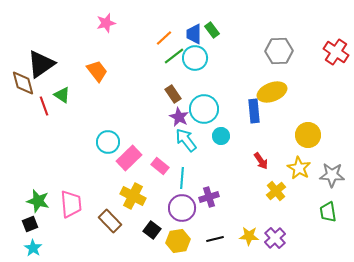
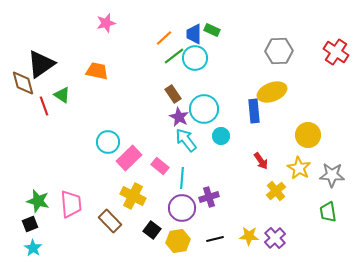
green rectangle at (212, 30): rotated 28 degrees counterclockwise
orange trapezoid at (97, 71): rotated 40 degrees counterclockwise
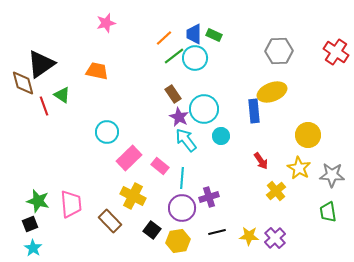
green rectangle at (212, 30): moved 2 px right, 5 px down
cyan circle at (108, 142): moved 1 px left, 10 px up
black line at (215, 239): moved 2 px right, 7 px up
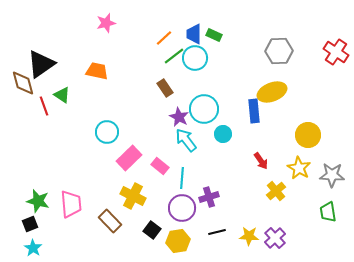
brown rectangle at (173, 94): moved 8 px left, 6 px up
cyan circle at (221, 136): moved 2 px right, 2 px up
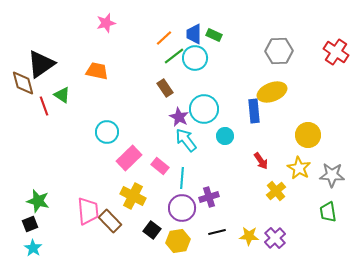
cyan circle at (223, 134): moved 2 px right, 2 px down
pink trapezoid at (71, 204): moved 17 px right, 7 px down
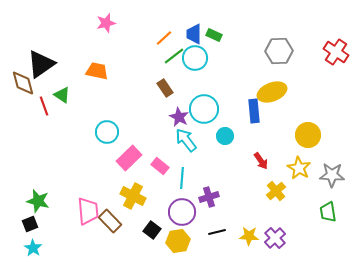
purple circle at (182, 208): moved 4 px down
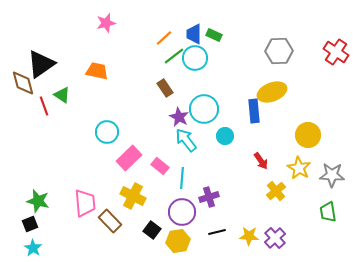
pink trapezoid at (88, 211): moved 3 px left, 8 px up
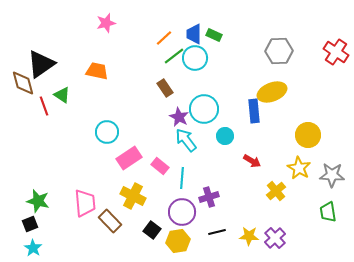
pink rectangle at (129, 158): rotated 10 degrees clockwise
red arrow at (261, 161): moved 9 px left; rotated 24 degrees counterclockwise
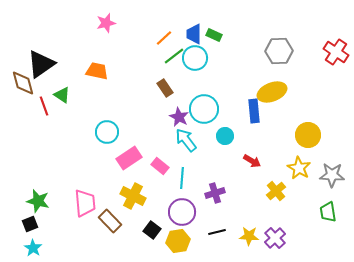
purple cross at (209, 197): moved 6 px right, 4 px up
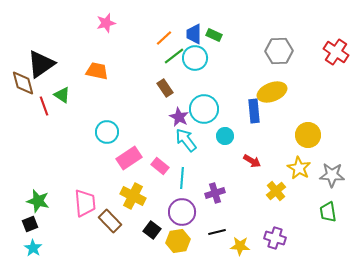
yellow star at (249, 236): moved 9 px left, 10 px down
purple cross at (275, 238): rotated 30 degrees counterclockwise
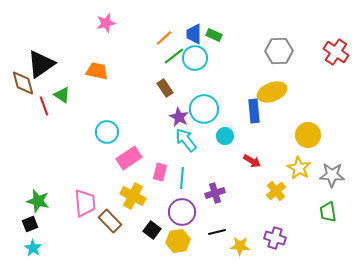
pink rectangle at (160, 166): moved 6 px down; rotated 66 degrees clockwise
